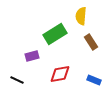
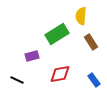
green rectangle: moved 2 px right
blue rectangle: rotated 32 degrees clockwise
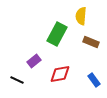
green rectangle: rotated 30 degrees counterclockwise
brown rectangle: rotated 35 degrees counterclockwise
purple rectangle: moved 2 px right, 5 px down; rotated 24 degrees counterclockwise
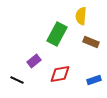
blue rectangle: rotated 72 degrees counterclockwise
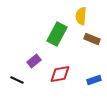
brown rectangle: moved 1 px right, 3 px up
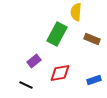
yellow semicircle: moved 5 px left, 4 px up
red diamond: moved 1 px up
black line: moved 9 px right, 5 px down
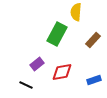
brown rectangle: moved 1 px right, 1 px down; rotated 70 degrees counterclockwise
purple rectangle: moved 3 px right, 3 px down
red diamond: moved 2 px right, 1 px up
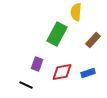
purple rectangle: rotated 32 degrees counterclockwise
blue rectangle: moved 6 px left, 7 px up
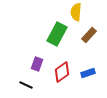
brown rectangle: moved 4 px left, 5 px up
red diamond: rotated 25 degrees counterclockwise
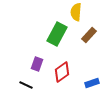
blue rectangle: moved 4 px right, 10 px down
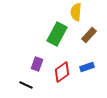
blue rectangle: moved 5 px left, 16 px up
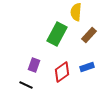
purple rectangle: moved 3 px left, 1 px down
